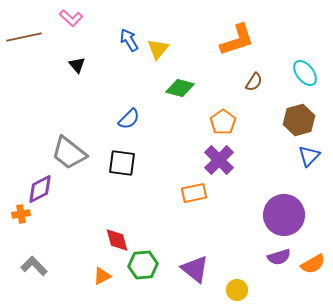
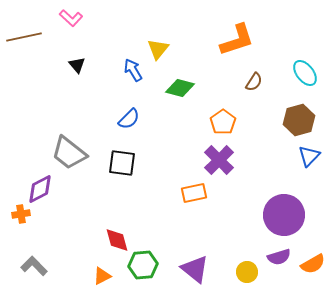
blue arrow: moved 4 px right, 30 px down
yellow circle: moved 10 px right, 18 px up
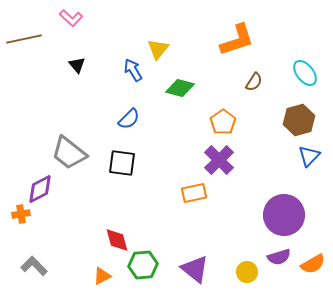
brown line: moved 2 px down
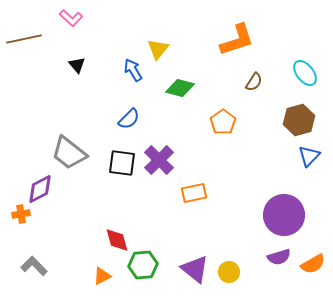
purple cross: moved 60 px left
yellow circle: moved 18 px left
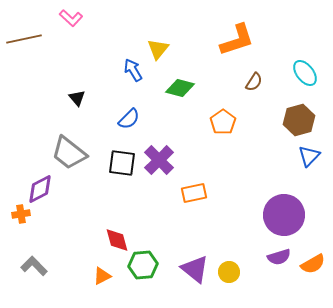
black triangle: moved 33 px down
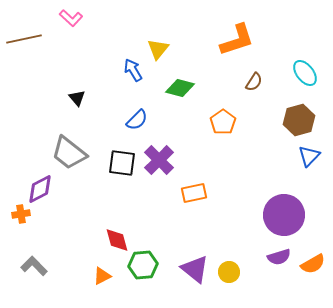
blue semicircle: moved 8 px right, 1 px down
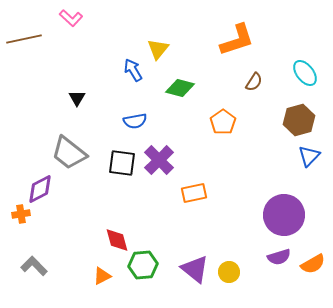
black triangle: rotated 12 degrees clockwise
blue semicircle: moved 2 px left, 1 px down; rotated 35 degrees clockwise
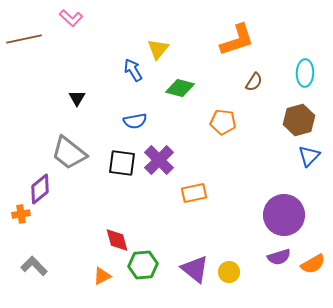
cyan ellipse: rotated 40 degrees clockwise
orange pentagon: rotated 30 degrees counterclockwise
purple diamond: rotated 12 degrees counterclockwise
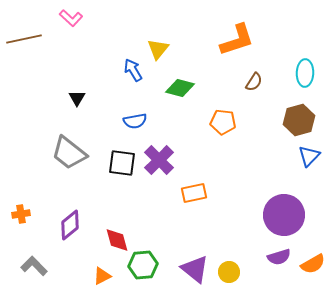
purple diamond: moved 30 px right, 36 px down
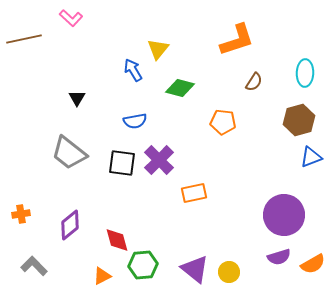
blue triangle: moved 2 px right, 1 px down; rotated 25 degrees clockwise
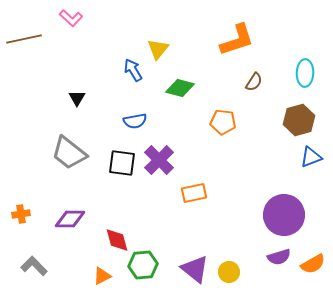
purple diamond: moved 6 px up; rotated 40 degrees clockwise
